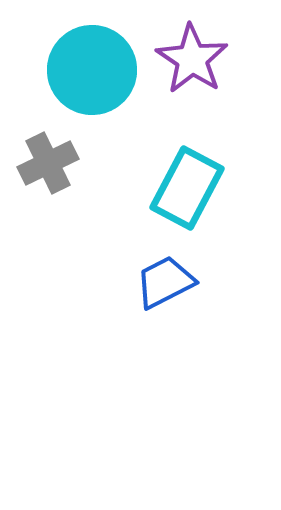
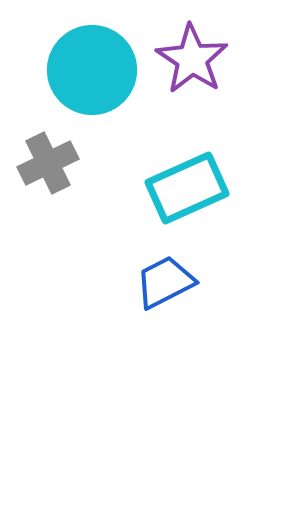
cyan rectangle: rotated 38 degrees clockwise
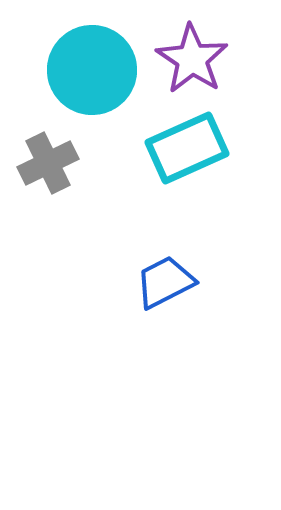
cyan rectangle: moved 40 px up
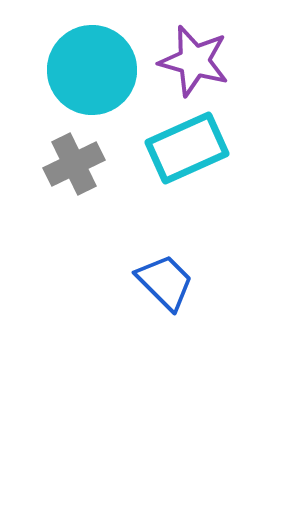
purple star: moved 2 px right, 2 px down; rotated 18 degrees counterclockwise
gray cross: moved 26 px right, 1 px down
blue trapezoid: rotated 72 degrees clockwise
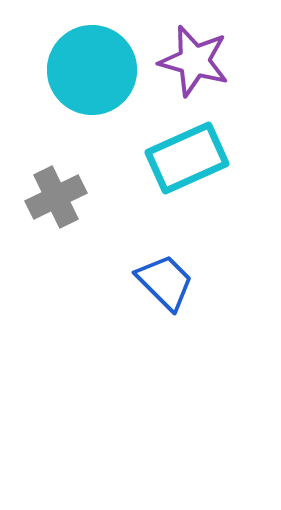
cyan rectangle: moved 10 px down
gray cross: moved 18 px left, 33 px down
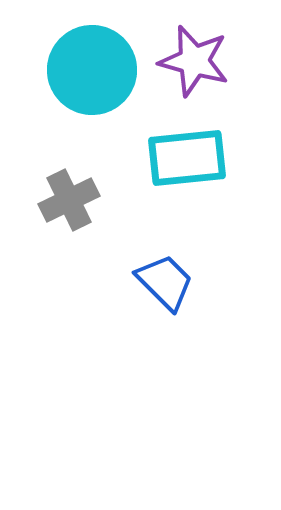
cyan rectangle: rotated 18 degrees clockwise
gray cross: moved 13 px right, 3 px down
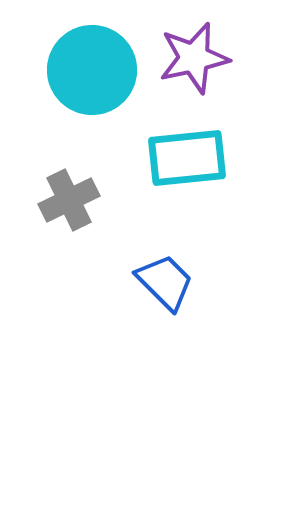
purple star: moved 3 px up; rotated 28 degrees counterclockwise
